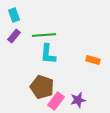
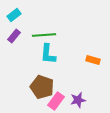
cyan rectangle: rotated 72 degrees clockwise
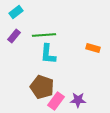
cyan rectangle: moved 2 px right, 3 px up
orange rectangle: moved 12 px up
purple star: rotated 14 degrees clockwise
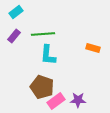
green line: moved 1 px left, 1 px up
cyan L-shape: moved 1 px down
pink rectangle: rotated 18 degrees clockwise
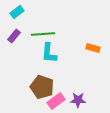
cyan rectangle: moved 1 px right
cyan L-shape: moved 1 px right, 2 px up
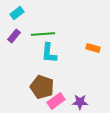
cyan rectangle: moved 1 px down
purple star: moved 2 px right, 2 px down
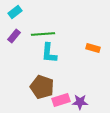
cyan rectangle: moved 2 px left, 1 px up
pink rectangle: moved 5 px right, 1 px up; rotated 18 degrees clockwise
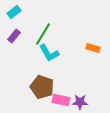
cyan rectangle: moved 1 px left
green line: rotated 55 degrees counterclockwise
cyan L-shape: rotated 35 degrees counterclockwise
pink rectangle: rotated 30 degrees clockwise
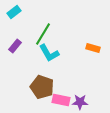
purple rectangle: moved 1 px right, 10 px down
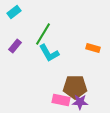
brown pentagon: moved 33 px right; rotated 20 degrees counterclockwise
